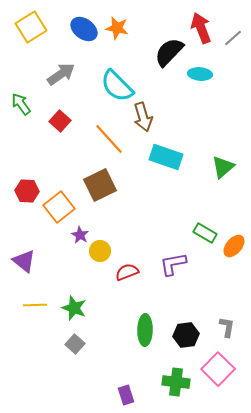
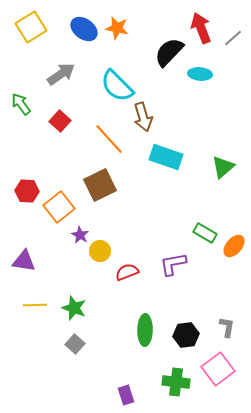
purple triangle: rotated 30 degrees counterclockwise
pink square: rotated 8 degrees clockwise
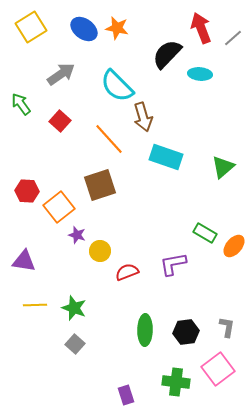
black semicircle: moved 2 px left, 2 px down
brown square: rotated 8 degrees clockwise
purple star: moved 3 px left; rotated 12 degrees counterclockwise
black hexagon: moved 3 px up
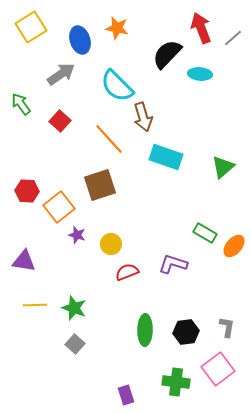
blue ellipse: moved 4 px left, 11 px down; rotated 36 degrees clockwise
yellow circle: moved 11 px right, 7 px up
purple L-shape: rotated 28 degrees clockwise
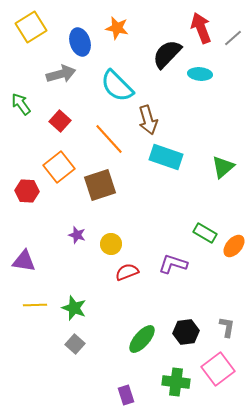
blue ellipse: moved 2 px down
gray arrow: rotated 20 degrees clockwise
brown arrow: moved 5 px right, 3 px down
orange square: moved 40 px up
green ellipse: moved 3 px left, 9 px down; rotated 40 degrees clockwise
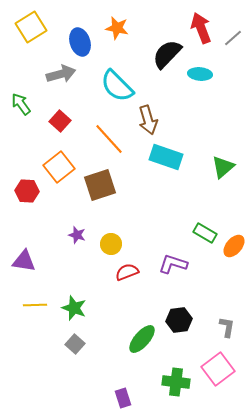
black hexagon: moved 7 px left, 12 px up
purple rectangle: moved 3 px left, 3 px down
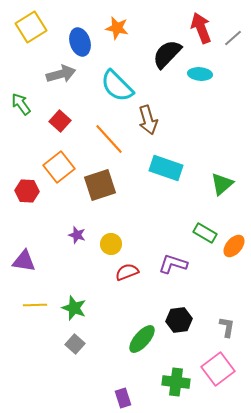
cyan rectangle: moved 11 px down
green triangle: moved 1 px left, 17 px down
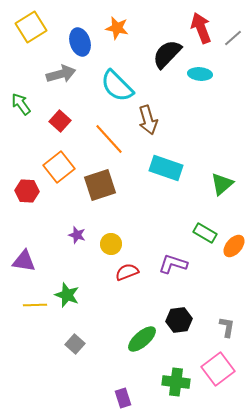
green star: moved 7 px left, 13 px up
green ellipse: rotated 8 degrees clockwise
